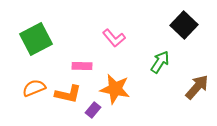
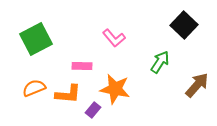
brown arrow: moved 2 px up
orange L-shape: rotated 8 degrees counterclockwise
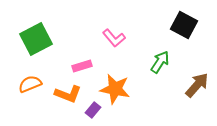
black square: rotated 16 degrees counterclockwise
pink rectangle: rotated 18 degrees counterclockwise
orange semicircle: moved 4 px left, 4 px up
orange L-shape: rotated 16 degrees clockwise
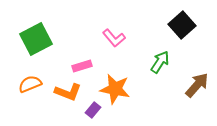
black square: moved 2 px left; rotated 20 degrees clockwise
orange L-shape: moved 2 px up
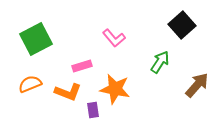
purple rectangle: rotated 49 degrees counterclockwise
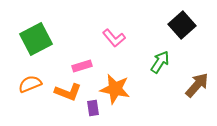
purple rectangle: moved 2 px up
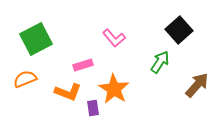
black square: moved 3 px left, 5 px down
pink rectangle: moved 1 px right, 1 px up
orange semicircle: moved 5 px left, 5 px up
orange star: moved 1 px left; rotated 20 degrees clockwise
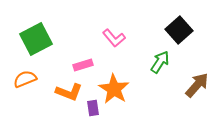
orange L-shape: moved 1 px right
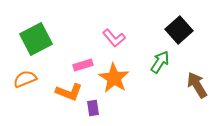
brown arrow: rotated 72 degrees counterclockwise
orange star: moved 11 px up
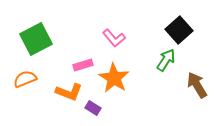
green arrow: moved 6 px right, 2 px up
purple rectangle: rotated 49 degrees counterclockwise
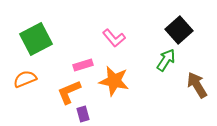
orange star: moved 3 px down; rotated 20 degrees counterclockwise
orange L-shape: rotated 136 degrees clockwise
purple rectangle: moved 10 px left, 6 px down; rotated 42 degrees clockwise
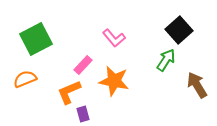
pink rectangle: rotated 30 degrees counterclockwise
